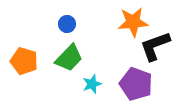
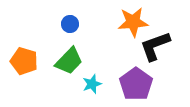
blue circle: moved 3 px right
green trapezoid: moved 3 px down
purple pentagon: rotated 16 degrees clockwise
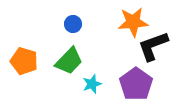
blue circle: moved 3 px right
black L-shape: moved 2 px left
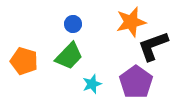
orange star: moved 2 px left; rotated 8 degrees counterclockwise
green trapezoid: moved 5 px up
purple pentagon: moved 2 px up
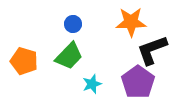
orange star: rotated 12 degrees clockwise
black L-shape: moved 1 px left, 4 px down
purple pentagon: moved 2 px right
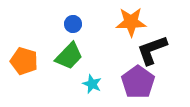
cyan star: rotated 30 degrees counterclockwise
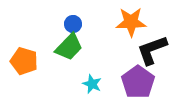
green trapezoid: moved 9 px up
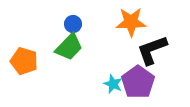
cyan star: moved 21 px right
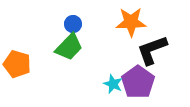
orange pentagon: moved 7 px left, 3 px down
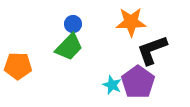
orange pentagon: moved 1 px right, 2 px down; rotated 16 degrees counterclockwise
cyan star: moved 1 px left, 1 px down
